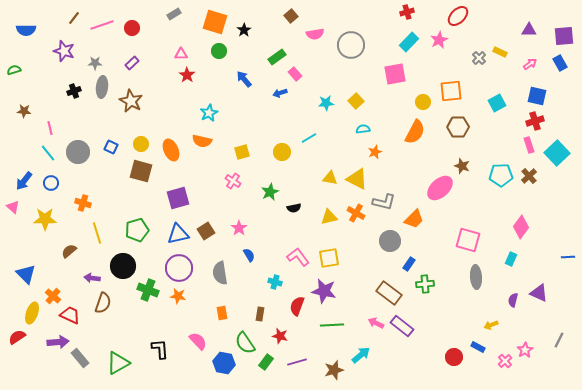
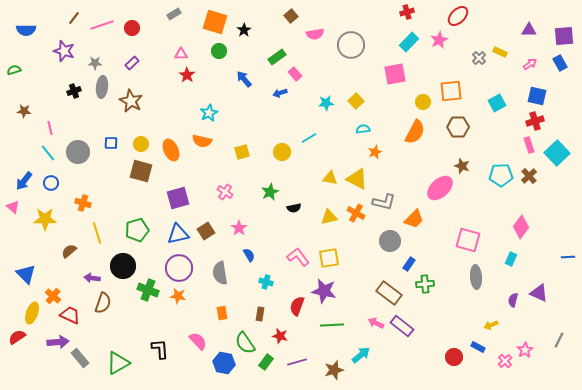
blue square at (111, 147): moved 4 px up; rotated 24 degrees counterclockwise
pink cross at (233, 181): moved 8 px left, 11 px down
cyan cross at (275, 282): moved 9 px left
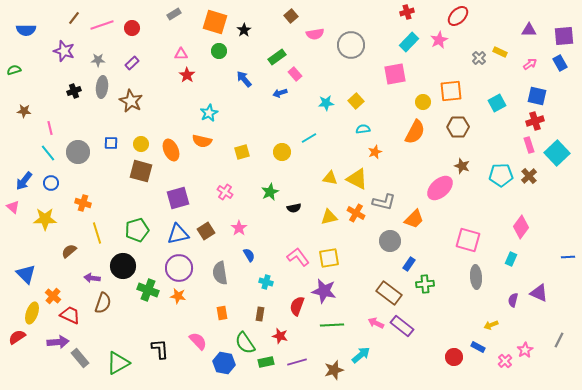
gray star at (95, 63): moved 3 px right, 3 px up
green rectangle at (266, 362): rotated 42 degrees clockwise
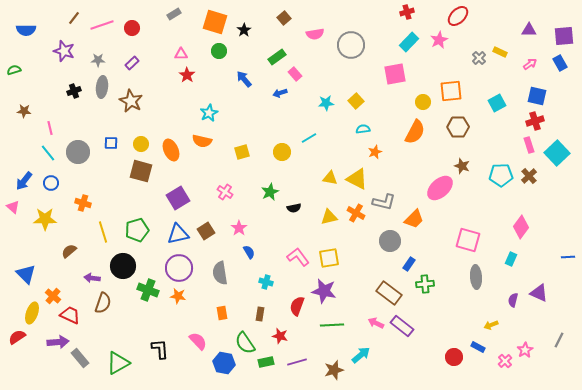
brown square at (291, 16): moved 7 px left, 2 px down
purple square at (178, 198): rotated 15 degrees counterclockwise
yellow line at (97, 233): moved 6 px right, 1 px up
blue semicircle at (249, 255): moved 3 px up
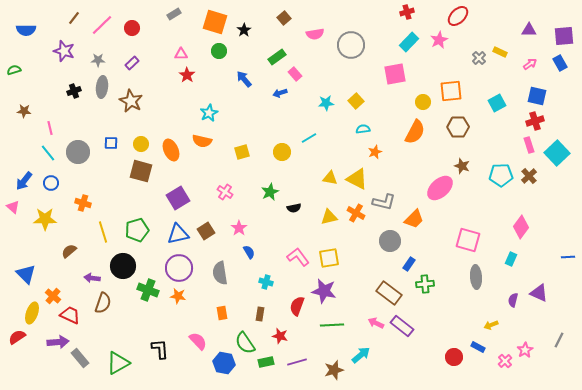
pink line at (102, 25): rotated 25 degrees counterclockwise
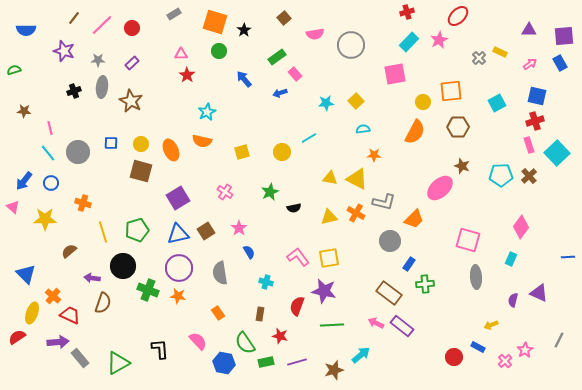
cyan star at (209, 113): moved 2 px left, 1 px up
orange star at (375, 152): moved 1 px left, 3 px down; rotated 24 degrees clockwise
orange rectangle at (222, 313): moved 4 px left; rotated 24 degrees counterclockwise
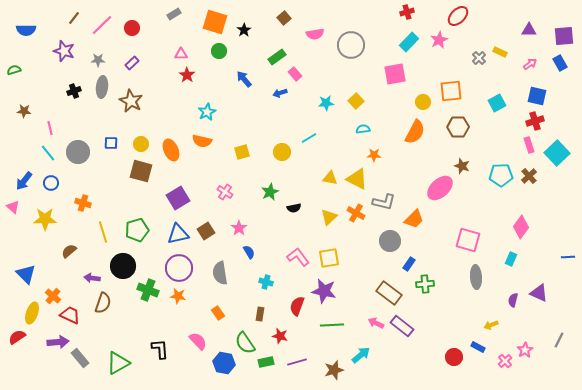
yellow triangle at (329, 217): rotated 30 degrees counterclockwise
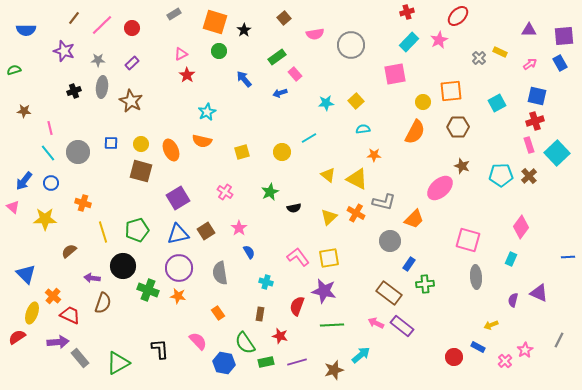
pink triangle at (181, 54): rotated 24 degrees counterclockwise
yellow triangle at (330, 178): moved 2 px left, 3 px up; rotated 28 degrees clockwise
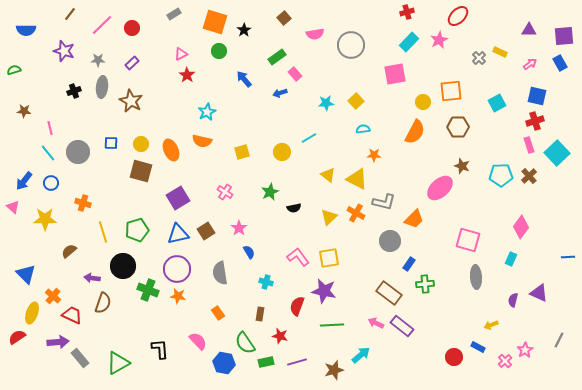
brown line at (74, 18): moved 4 px left, 4 px up
purple circle at (179, 268): moved 2 px left, 1 px down
red trapezoid at (70, 315): moved 2 px right
